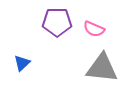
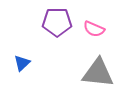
gray triangle: moved 4 px left, 5 px down
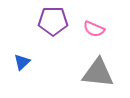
purple pentagon: moved 4 px left, 1 px up
blue triangle: moved 1 px up
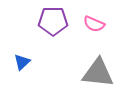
pink semicircle: moved 5 px up
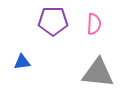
pink semicircle: rotated 110 degrees counterclockwise
blue triangle: rotated 36 degrees clockwise
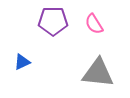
pink semicircle: rotated 145 degrees clockwise
blue triangle: rotated 18 degrees counterclockwise
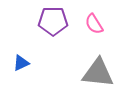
blue triangle: moved 1 px left, 1 px down
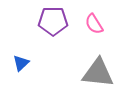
blue triangle: rotated 18 degrees counterclockwise
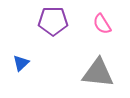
pink semicircle: moved 8 px right
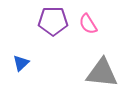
pink semicircle: moved 14 px left
gray triangle: moved 4 px right
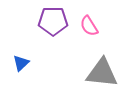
pink semicircle: moved 1 px right, 2 px down
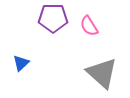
purple pentagon: moved 3 px up
gray triangle: rotated 36 degrees clockwise
